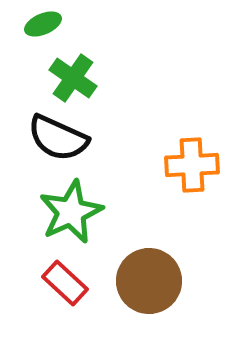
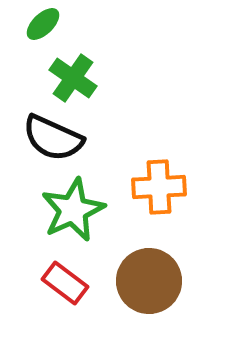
green ellipse: rotated 21 degrees counterclockwise
black semicircle: moved 5 px left
orange cross: moved 33 px left, 22 px down
green star: moved 2 px right, 2 px up
red rectangle: rotated 6 degrees counterclockwise
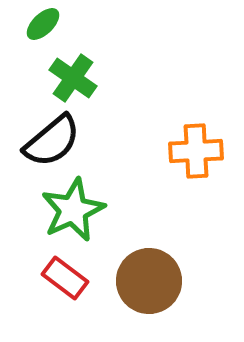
black semicircle: moved 1 px left, 3 px down; rotated 64 degrees counterclockwise
orange cross: moved 37 px right, 36 px up
red rectangle: moved 5 px up
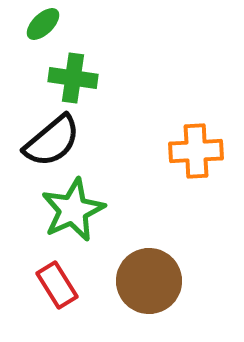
green cross: rotated 27 degrees counterclockwise
red rectangle: moved 8 px left, 7 px down; rotated 21 degrees clockwise
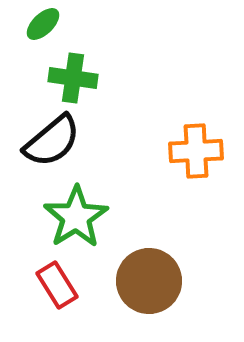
green star: moved 3 px right, 7 px down; rotated 8 degrees counterclockwise
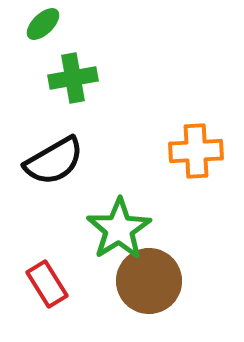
green cross: rotated 18 degrees counterclockwise
black semicircle: moved 2 px right, 20 px down; rotated 10 degrees clockwise
green star: moved 43 px right, 12 px down
red rectangle: moved 10 px left, 1 px up
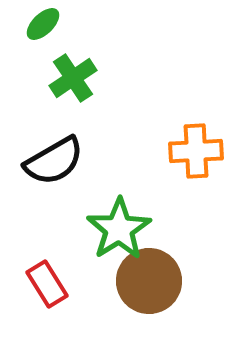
green cross: rotated 24 degrees counterclockwise
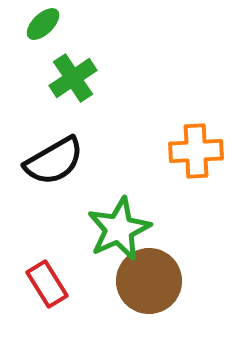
green star: rotated 8 degrees clockwise
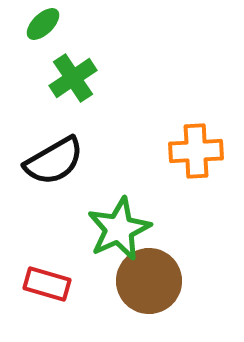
red rectangle: rotated 42 degrees counterclockwise
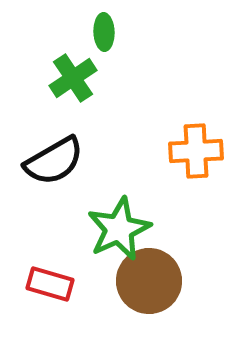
green ellipse: moved 61 px right, 8 px down; rotated 48 degrees counterclockwise
red rectangle: moved 3 px right
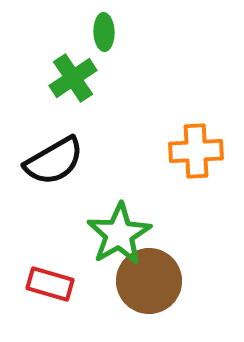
green star: moved 5 px down; rotated 6 degrees counterclockwise
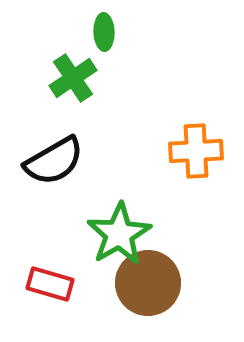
brown circle: moved 1 px left, 2 px down
